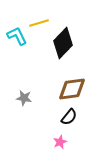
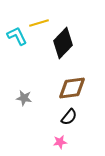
brown diamond: moved 1 px up
pink star: rotated 16 degrees clockwise
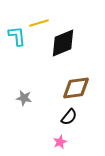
cyan L-shape: rotated 20 degrees clockwise
black diamond: rotated 24 degrees clockwise
brown diamond: moved 4 px right
pink star: rotated 16 degrees counterclockwise
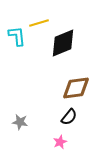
gray star: moved 4 px left, 24 px down
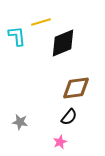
yellow line: moved 2 px right, 1 px up
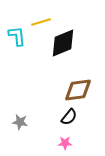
brown diamond: moved 2 px right, 2 px down
pink star: moved 5 px right, 1 px down; rotated 24 degrees clockwise
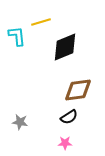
black diamond: moved 2 px right, 4 px down
black semicircle: rotated 18 degrees clockwise
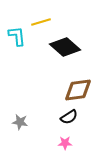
black diamond: rotated 64 degrees clockwise
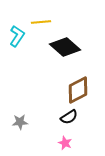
yellow line: rotated 12 degrees clockwise
cyan L-shape: rotated 40 degrees clockwise
brown diamond: rotated 20 degrees counterclockwise
gray star: rotated 14 degrees counterclockwise
pink star: rotated 24 degrees clockwise
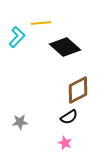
yellow line: moved 1 px down
cyan L-shape: moved 1 px down; rotated 10 degrees clockwise
